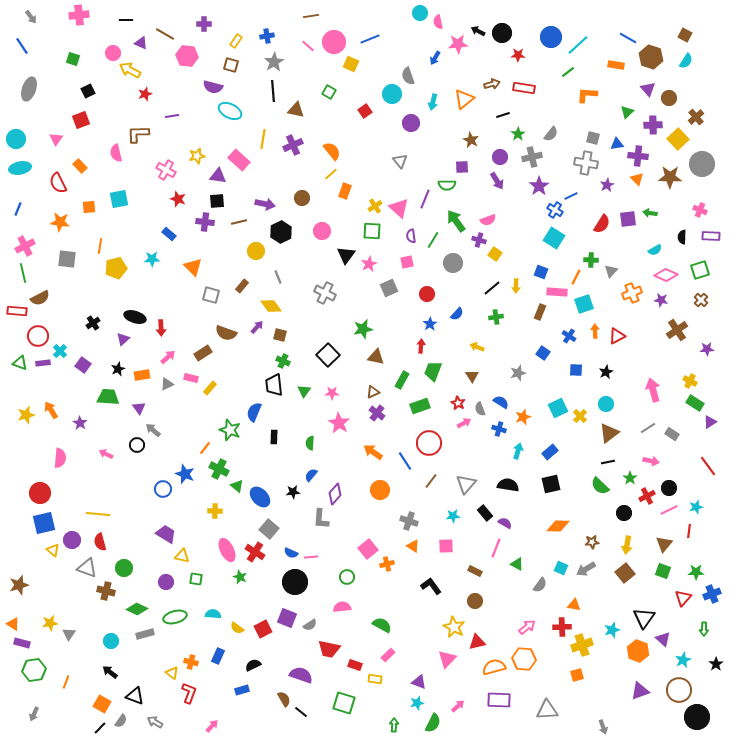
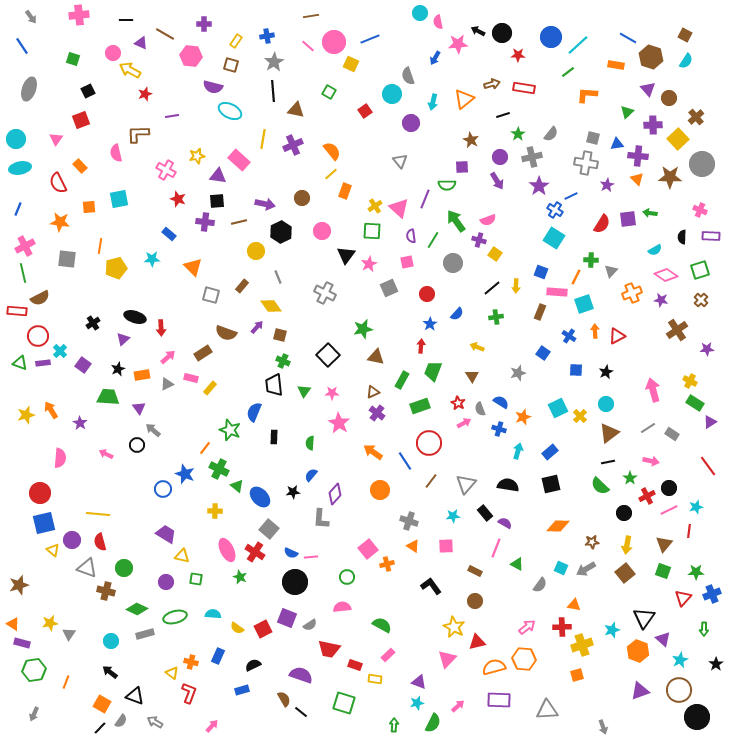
pink hexagon at (187, 56): moved 4 px right
pink diamond at (666, 275): rotated 10 degrees clockwise
cyan star at (683, 660): moved 3 px left
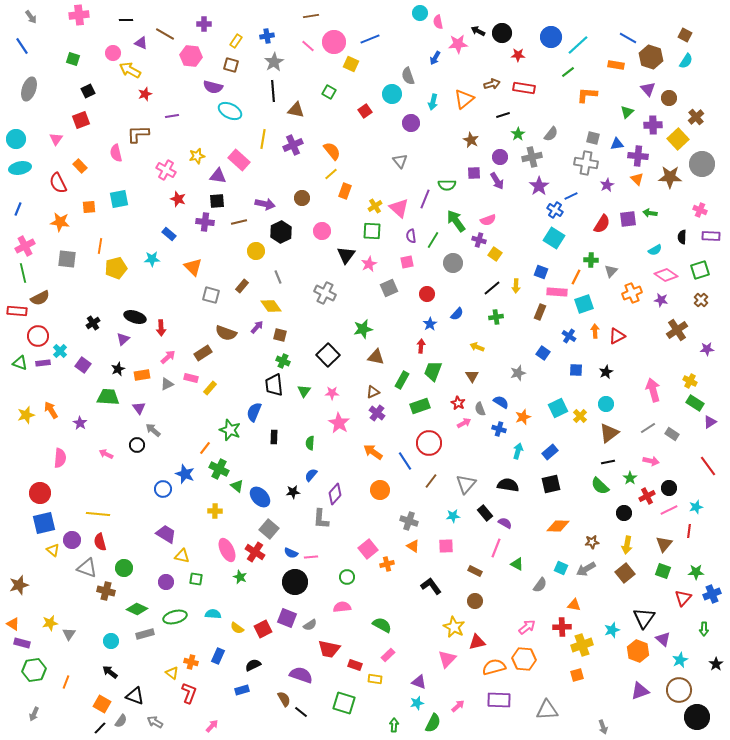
purple square at (462, 167): moved 12 px right, 6 px down
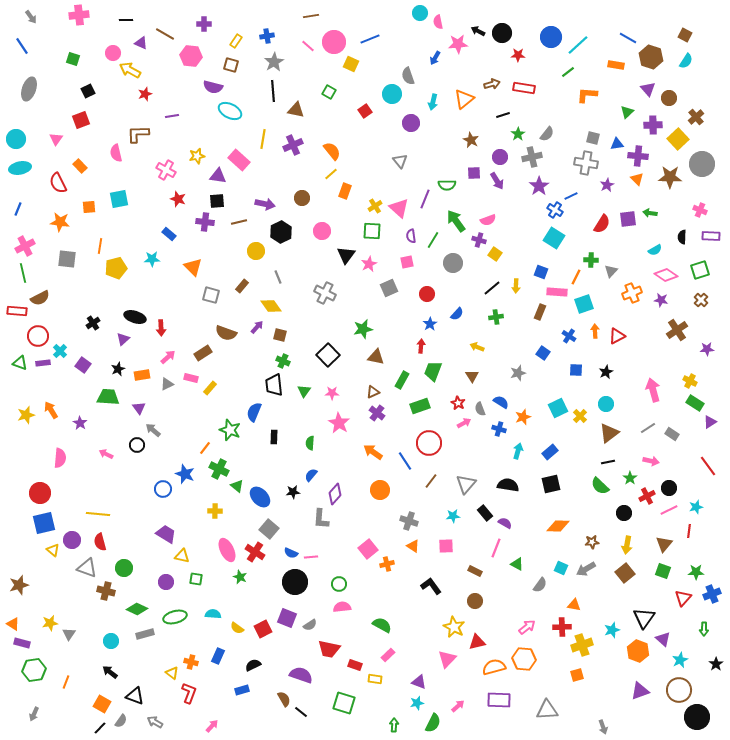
gray semicircle at (551, 134): moved 4 px left
green circle at (347, 577): moved 8 px left, 7 px down
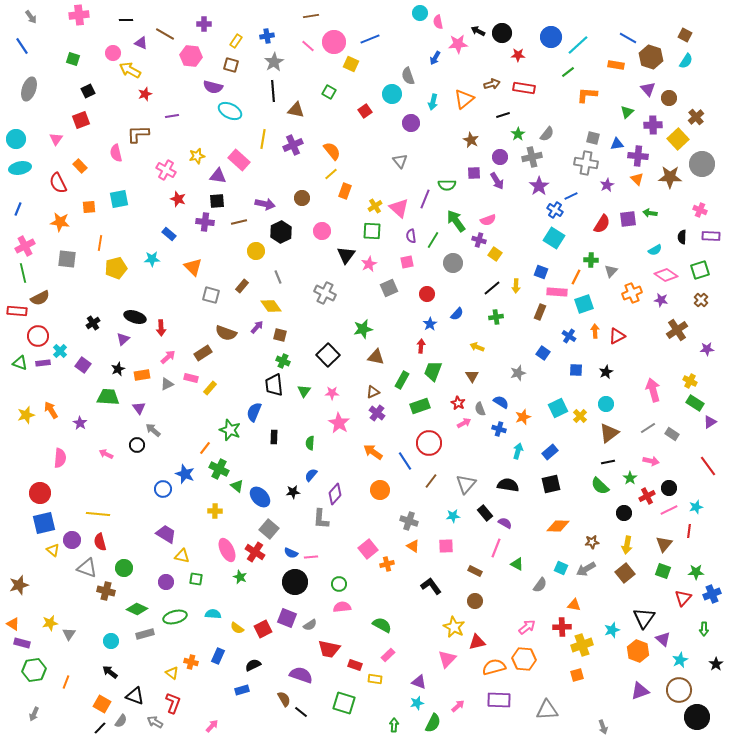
orange line at (100, 246): moved 3 px up
red L-shape at (189, 693): moved 16 px left, 10 px down
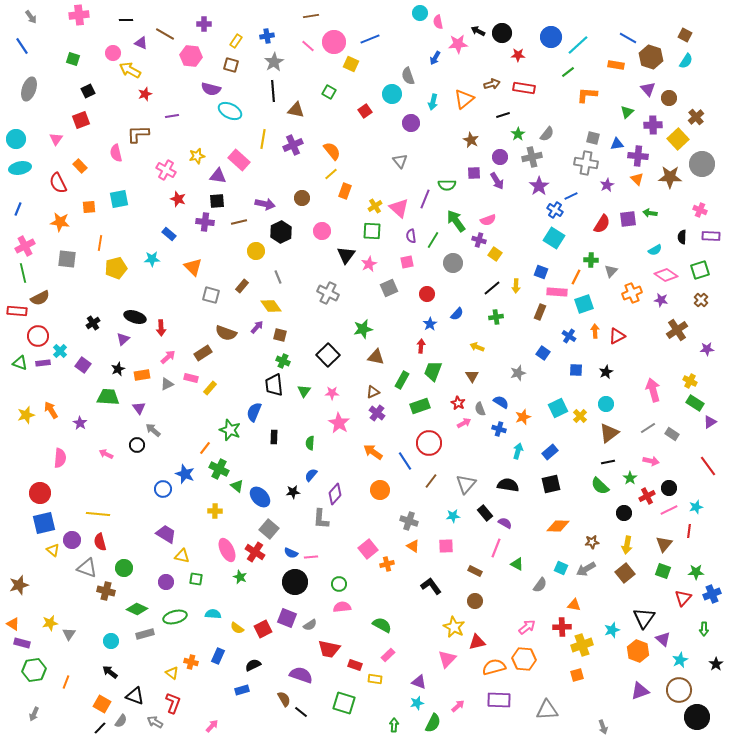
purple semicircle at (213, 87): moved 2 px left, 2 px down
gray cross at (325, 293): moved 3 px right
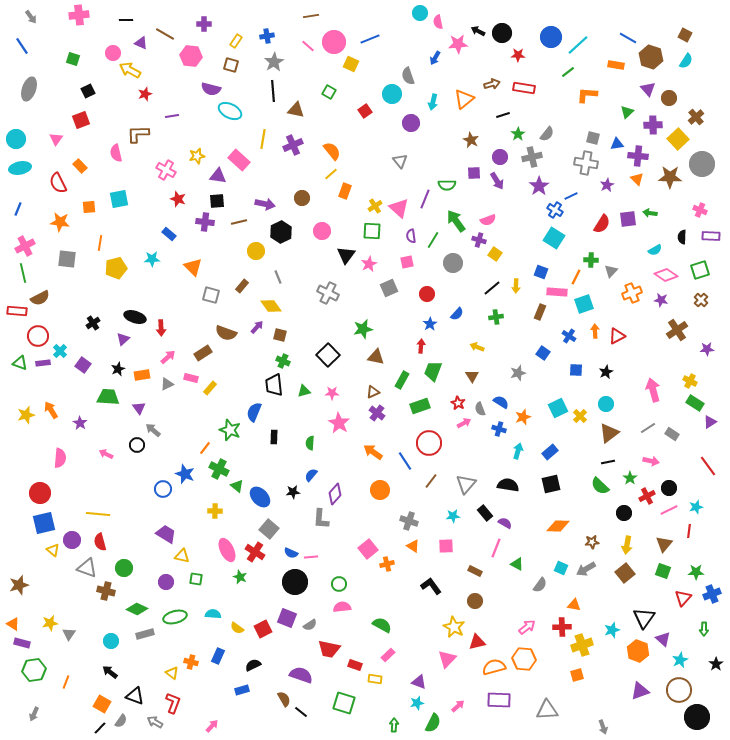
green triangle at (304, 391): rotated 40 degrees clockwise
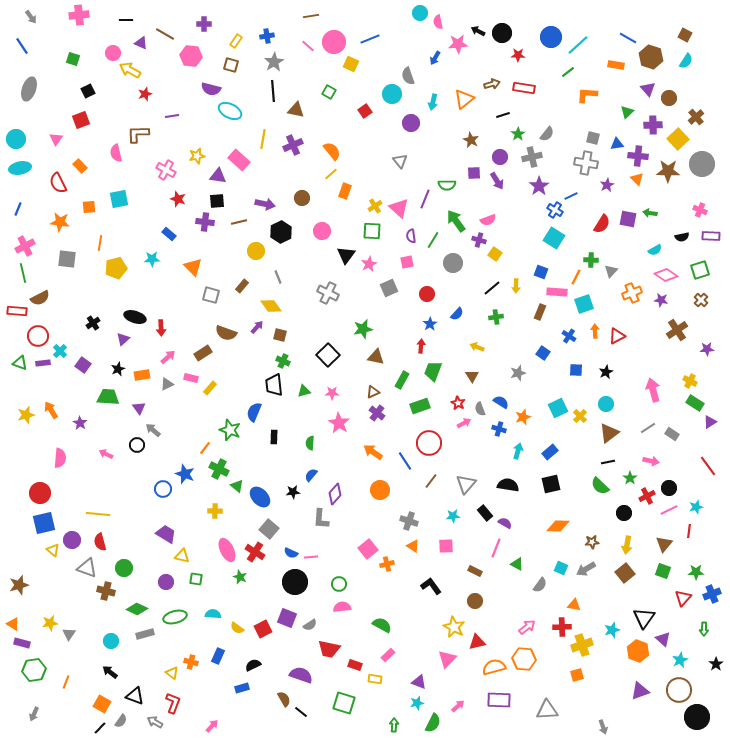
brown star at (670, 177): moved 2 px left, 6 px up
purple square at (628, 219): rotated 18 degrees clockwise
black semicircle at (682, 237): rotated 104 degrees counterclockwise
blue rectangle at (242, 690): moved 2 px up
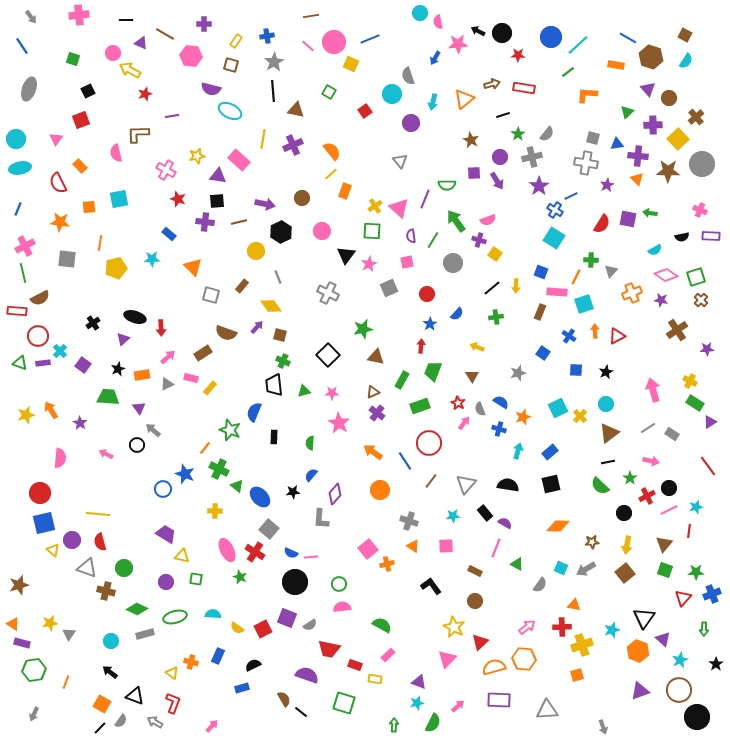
green square at (700, 270): moved 4 px left, 7 px down
pink arrow at (464, 423): rotated 24 degrees counterclockwise
green square at (663, 571): moved 2 px right, 1 px up
red triangle at (477, 642): moved 3 px right; rotated 30 degrees counterclockwise
purple semicircle at (301, 675): moved 6 px right
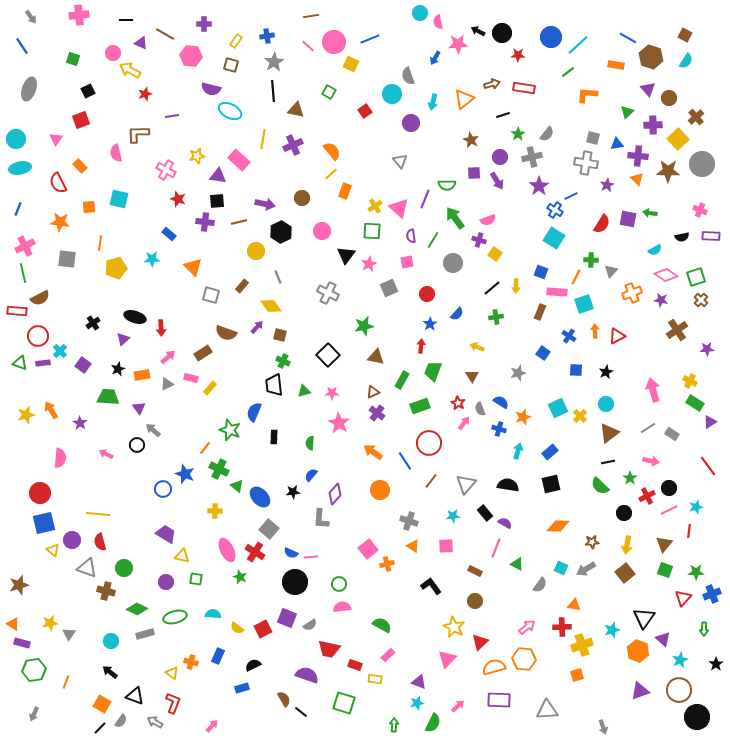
cyan square at (119, 199): rotated 24 degrees clockwise
green arrow at (456, 221): moved 1 px left, 3 px up
green star at (363, 329): moved 1 px right, 3 px up
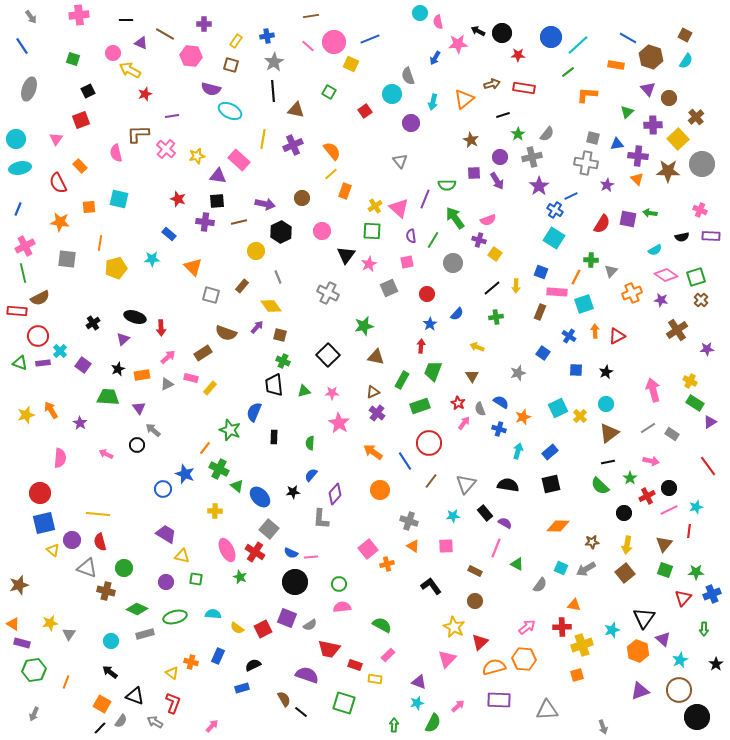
pink cross at (166, 170): moved 21 px up; rotated 12 degrees clockwise
